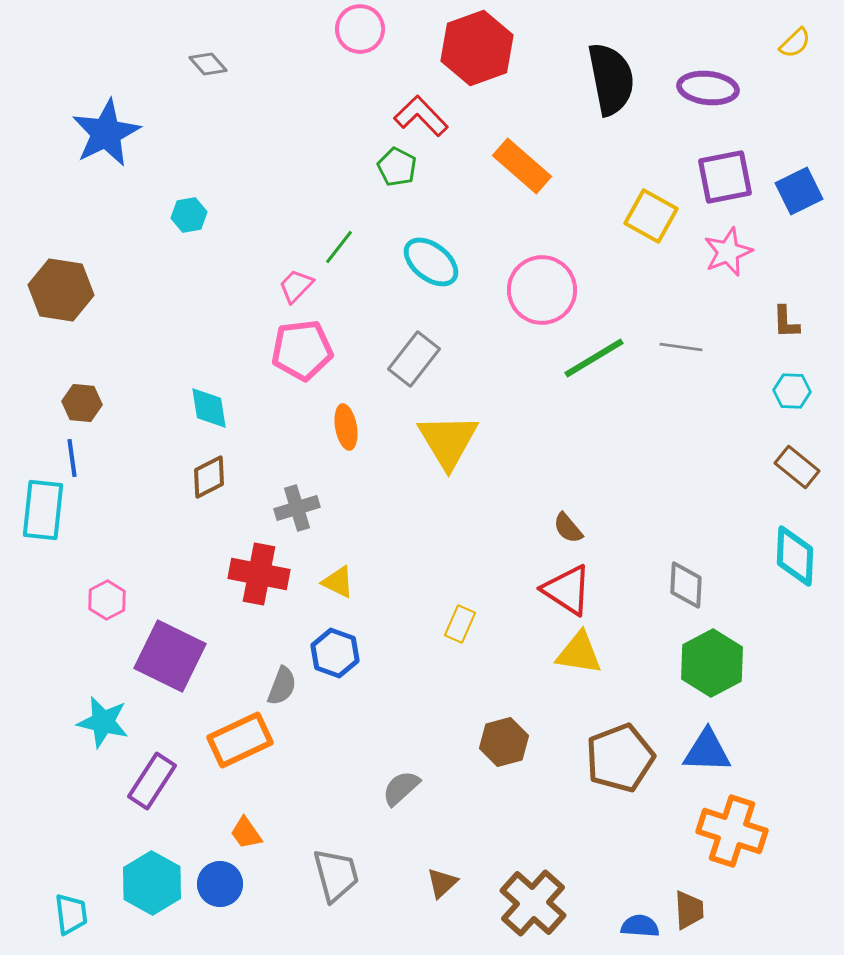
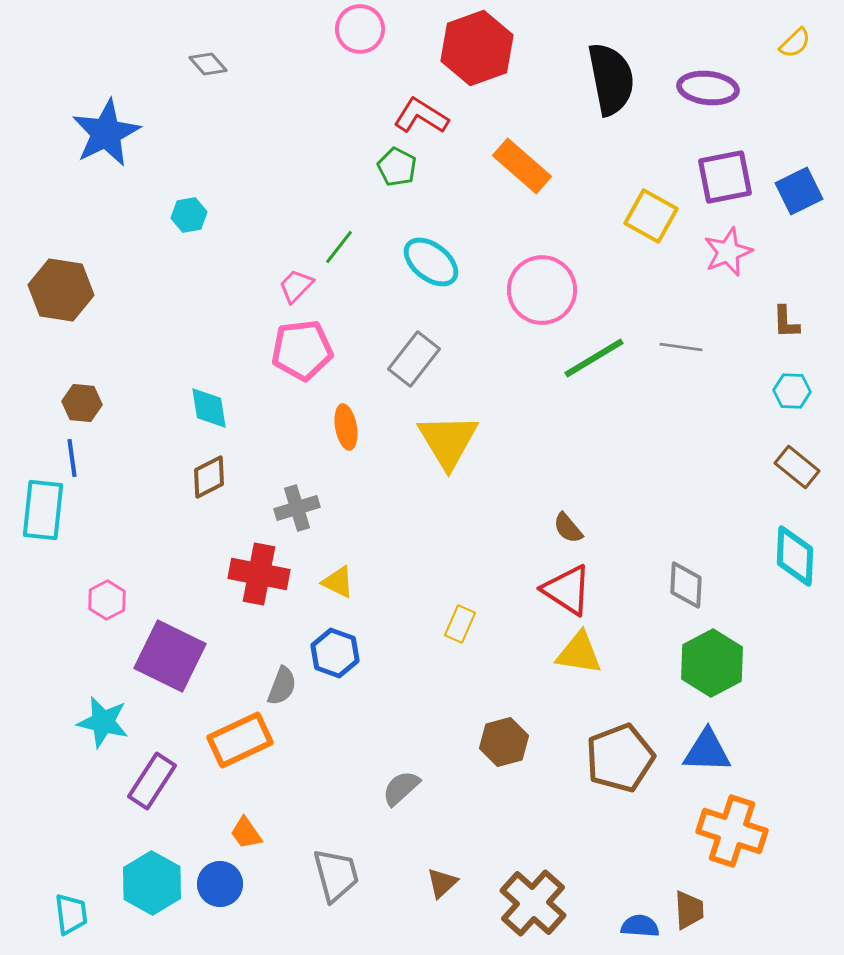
red L-shape at (421, 116): rotated 14 degrees counterclockwise
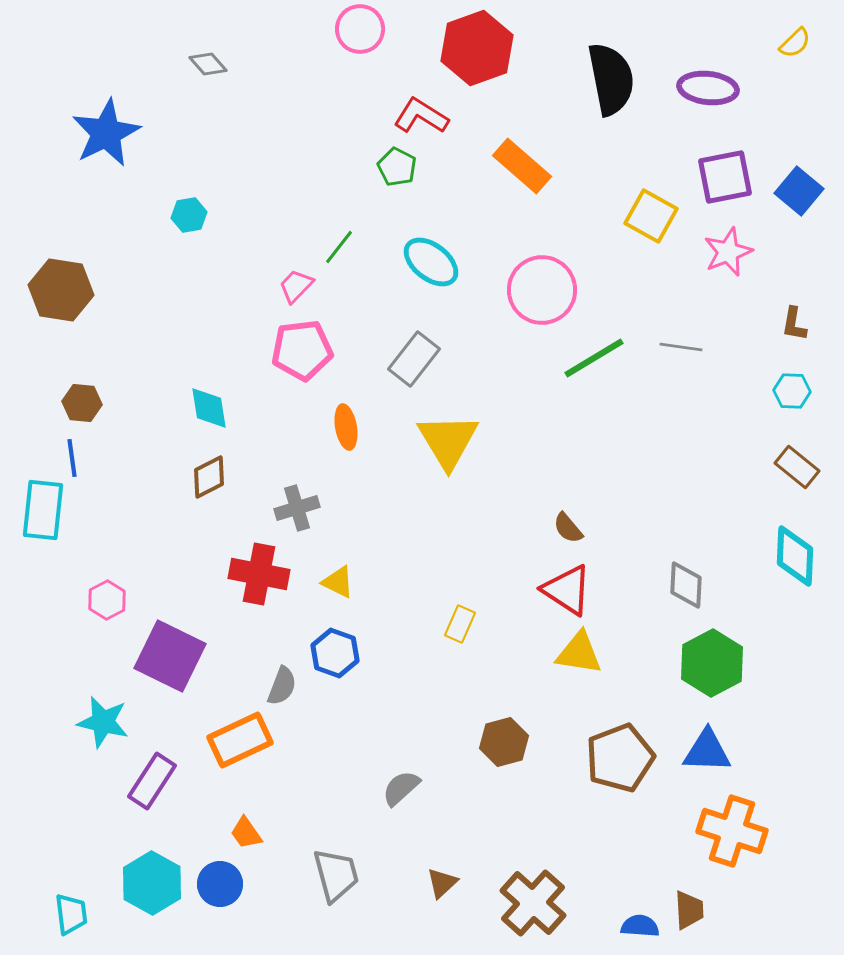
blue square at (799, 191): rotated 24 degrees counterclockwise
brown L-shape at (786, 322): moved 8 px right, 2 px down; rotated 12 degrees clockwise
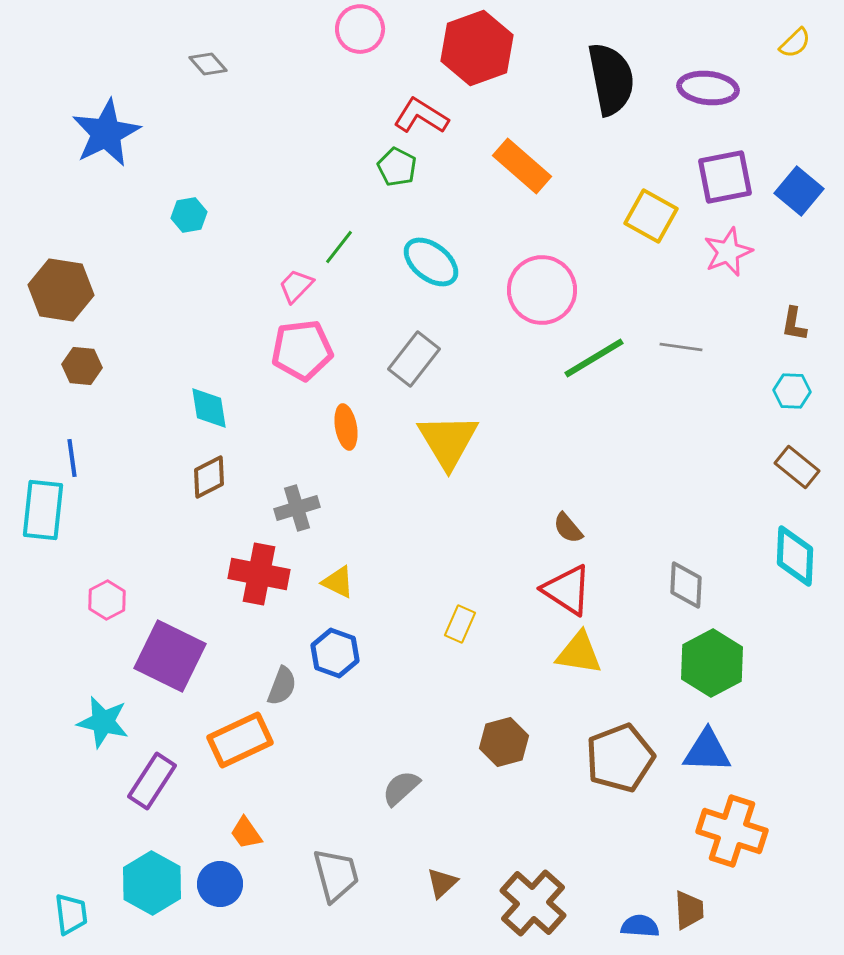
brown hexagon at (82, 403): moved 37 px up
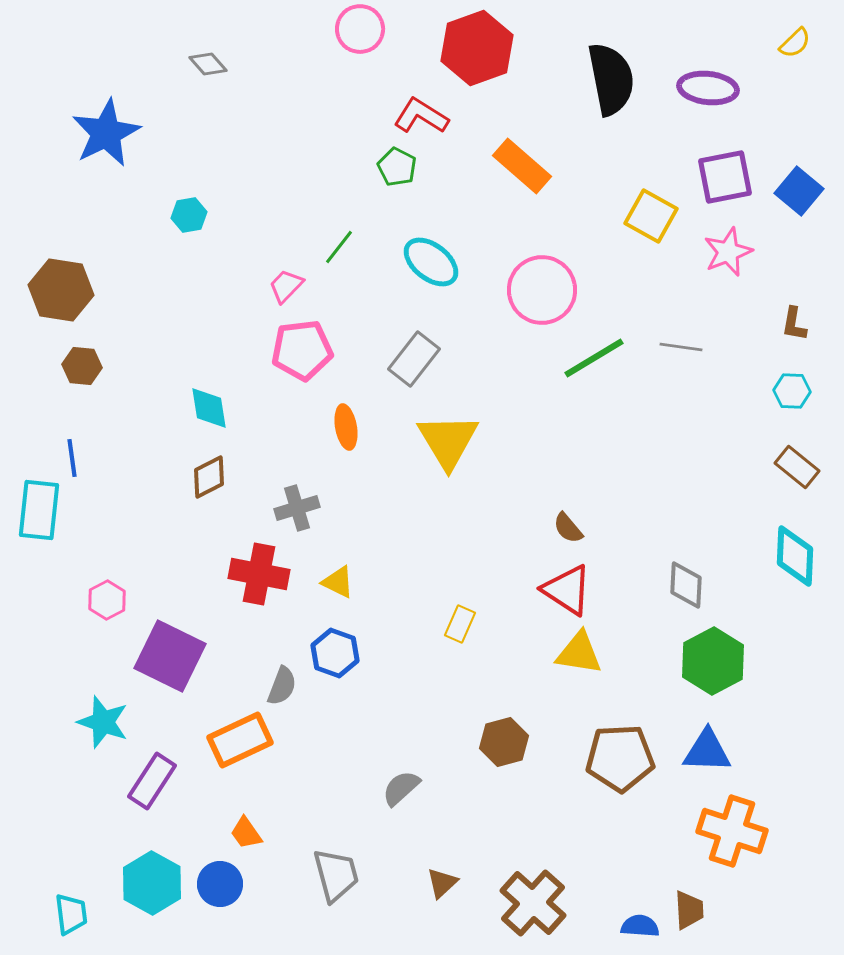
pink trapezoid at (296, 286): moved 10 px left
cyan rectangle at (43, 510): moved 4 px left
green hexagon at (712, 663): moved 1 px right, 2 px up
cyan star at (103, 722): rotated 6 degrees clockwise
brown pentagon at (620, 758): rotated 18 degrees clockwise
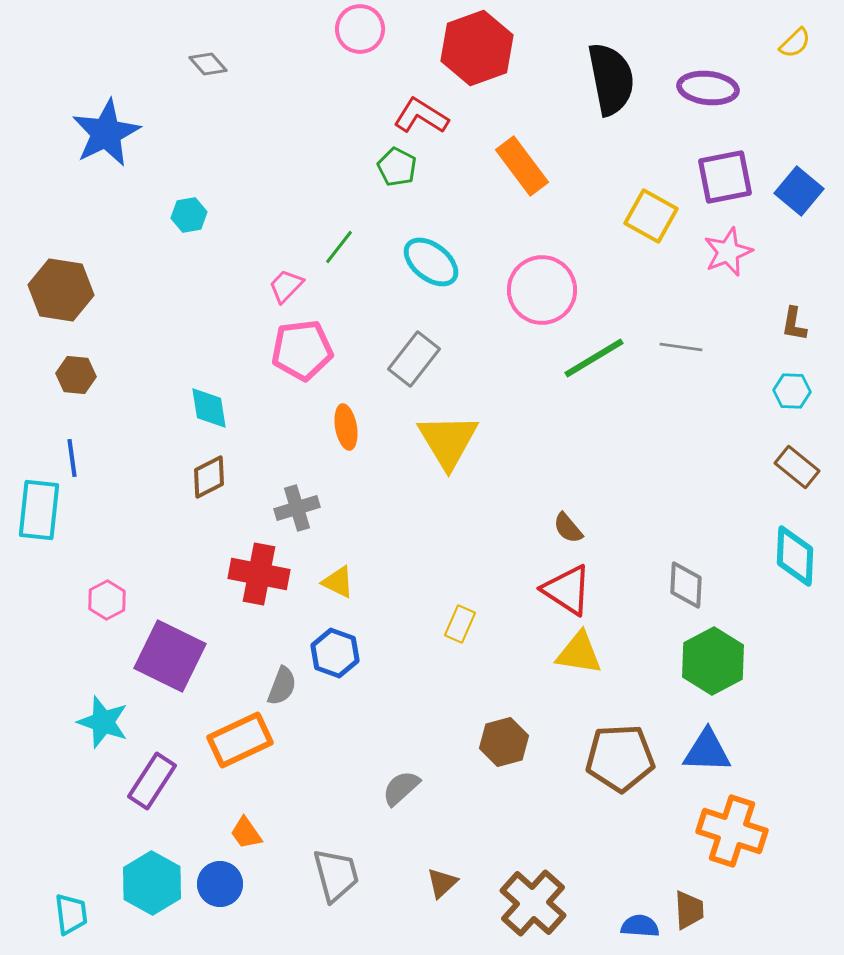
orange rectangle at (522, 166): rotated 12 degrees clockwise
brown hexagon at (82, 366): moved 6 px left, 9 px down
